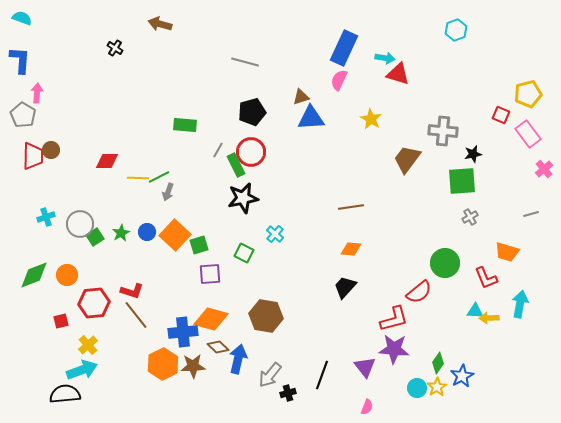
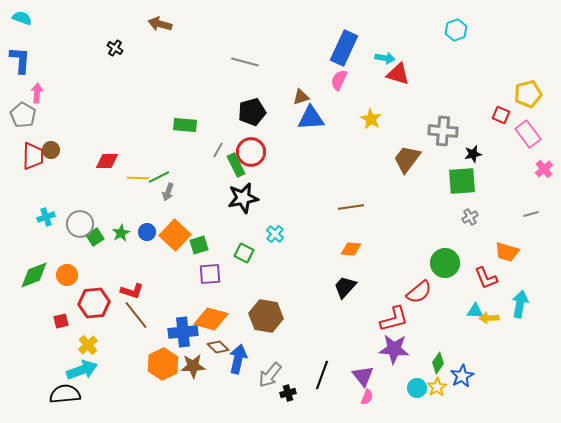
purple triangle at (365, 367): moved 2 px left, 9 px down
pink semicircle at (367, 407): moved 10 px up
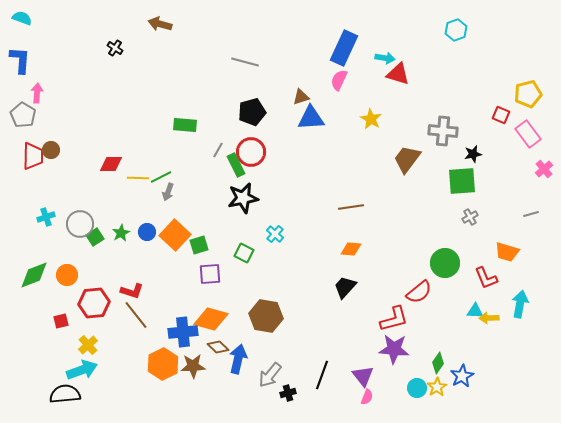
red diamond at (107, 161): moved 4 px right, 3 px down
green line at (159, 177): moved 2 px right
